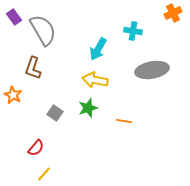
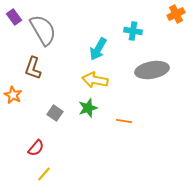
orange cross: moved 3 px right, 1 px down
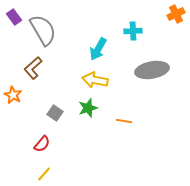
cyan cross: rotated 12 degrees counterclockwise
brown L-shape: rotated 30 degrees clockwise
red semicircle: moved 6 px right, 4 px up
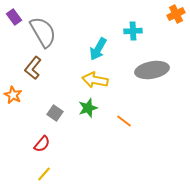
gray semicircle: moved 2 px down
brown L-shape: rotated 10 degrees counterclockwise
orange line: rotated 28 degrees clockwise
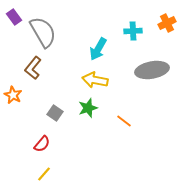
orange cross: moved 9 px left, 9 px down
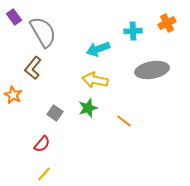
cyan arrow: rotated 40 degrees clockwise
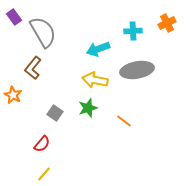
gray ellipse: moved 15 px left
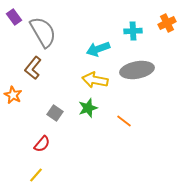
yellow line: moved 8 px left, 1 px down
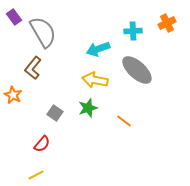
gray ellipse: rotated 52 degrees clockwise
yellow line: rotated 21 degrees clockwise
